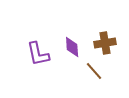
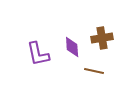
brown cross: moved 3 px left, 5 px up
brown line: rotated 36 degrees counterclockwise
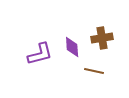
purple L-shape: moved 2 px right; rotated 92 degrees counterclockwise
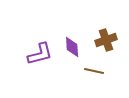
brown cross: moved 4 px right, 2 px down; rotated 10 degrees counterclockwise
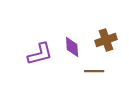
brown line: rotated 12 degrees counterclockwise
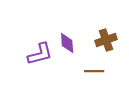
purple diamond: moved 5 px left, 4 px up
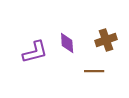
purple L-shape: moved 5 px left, 2 px up
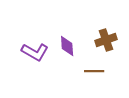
purple diamond: moved 3 px down
purple L-shape: rotated 44 degrees clockwise
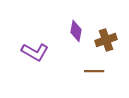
purple diamond: moved 9 px right, 15 px up; rotated 15 degrees clockwise
